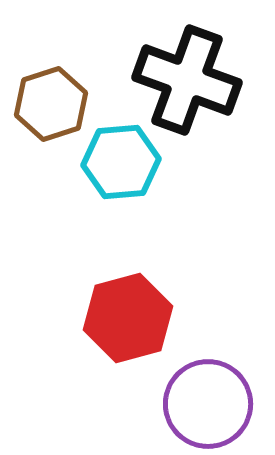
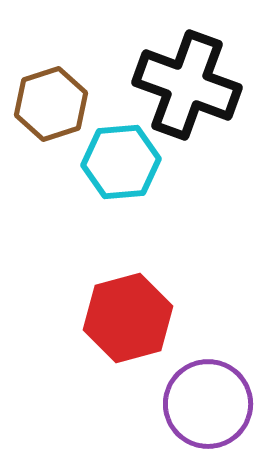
black cross: moved 5 px down
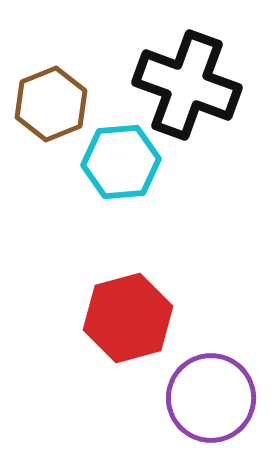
brown hexagon: rotated 4 degrees counterclockwise
purple circle: moved 3 px right, 6 px up
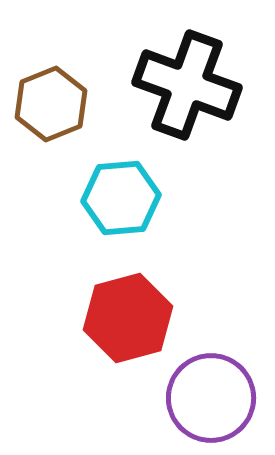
cyan hexagon: moved 36 px down
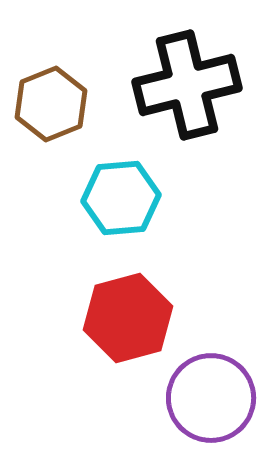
black cross: rotated 34 degrees counterclockwise
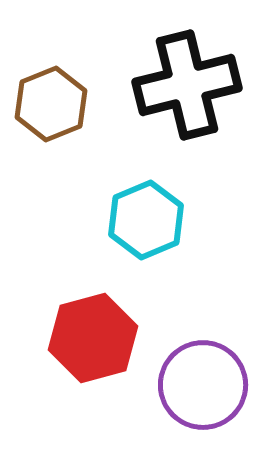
cyan hexagon: moved 25 px right, 22 px down; rotated 18 degrees counterclockwise
red hexagon: moved 35 px left, 20 px down
purple circle: moved 8 px left, 13 px up
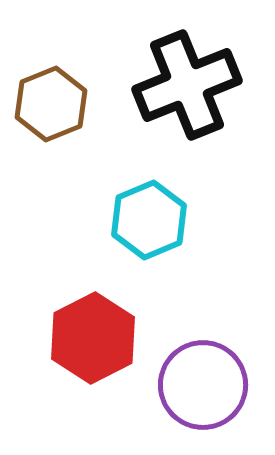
black cross: rotated 8 degrees counterclockwise
cyan hexagon: moved 3 px right
red hexagon: rotated 12 degrees counterclockwise
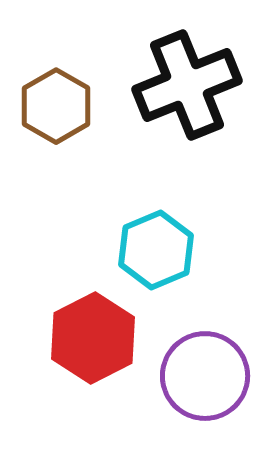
brown hexagon: moved 5 px right, 2 px down; rotated 8 degrees counterclockwise
cyan hexagon: moved 7 px right, 30 px down
purple circle: moved 2 px right, 9 px up
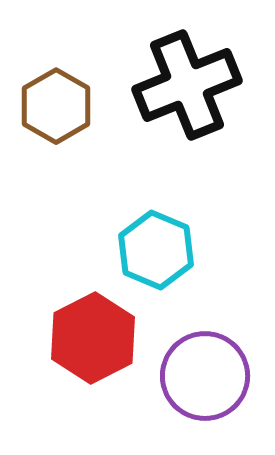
cyan hexagon: rotated 14 degrees counterclockwise
